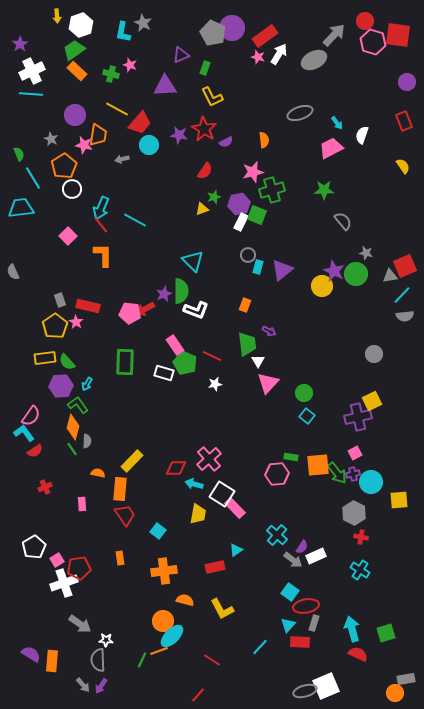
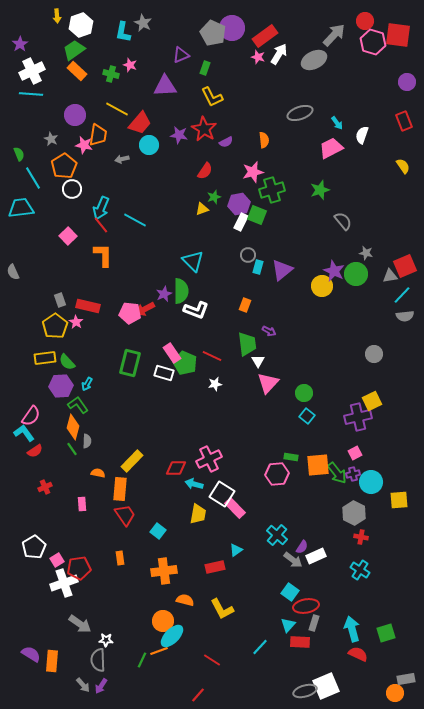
green star at (324, 190): moved 4 px left; rotated 18 degrees counterclockwise
pink rectangle at (175, 345): moved 3 px left, 8 px down
green rectangle at (125, 362): moved 5 px right, 1 px down; rotated 12 degrees clockwise
pink cross at (209, 459): rotated 15 degrees clockwise
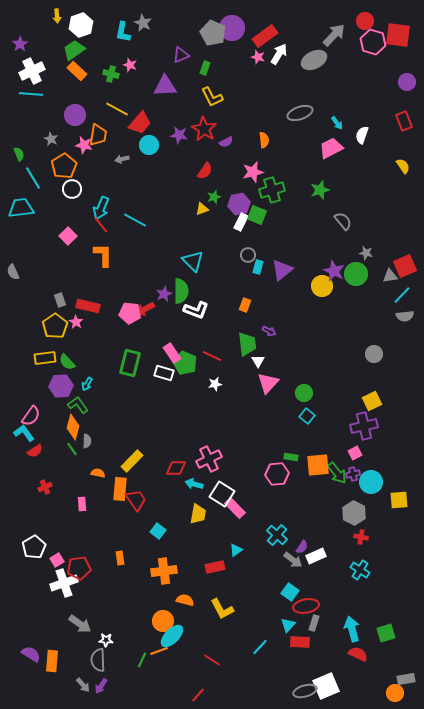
purple cross at (358, 417): moved 6 px right, 9 px down
red trapezoid at (125, 515): moved 11 px right, 15 px up
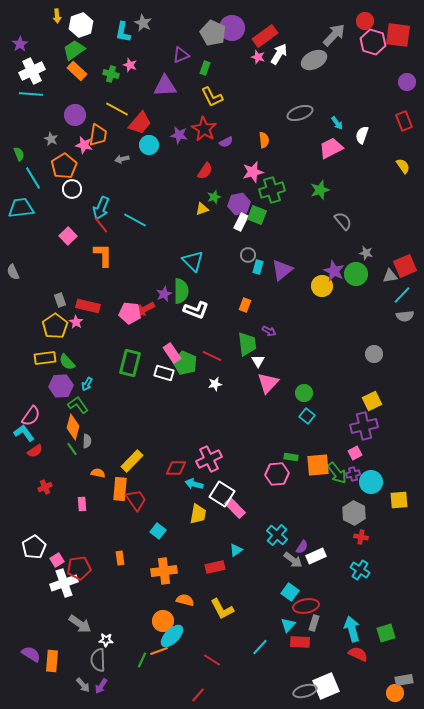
gray rectangle at (406, 679): moved 2 px left, 1 px down
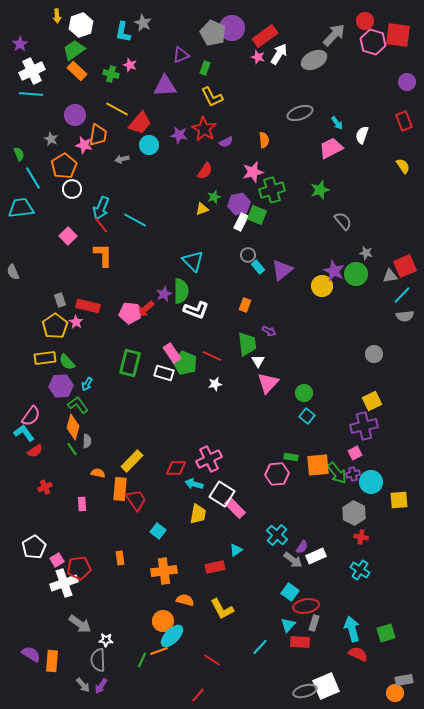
cyan rectangle at (258, 267): rotated 56 degrees counterclockwise
red arrow at (145, 309): rotated 12 degrees counterclockwise
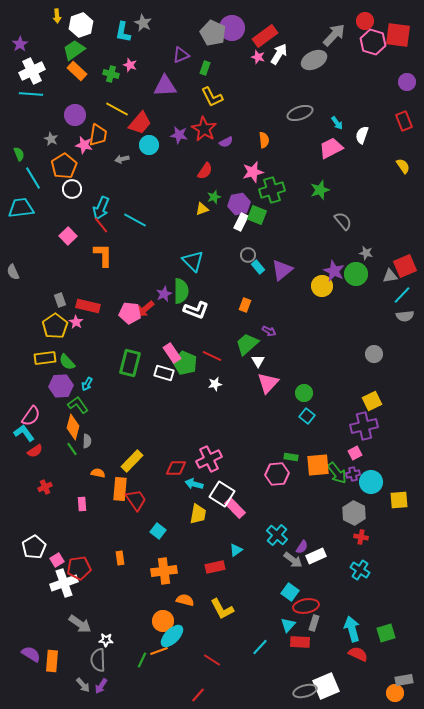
green trapezoid at (247, 344): rotated 125 degrees counterclockwise
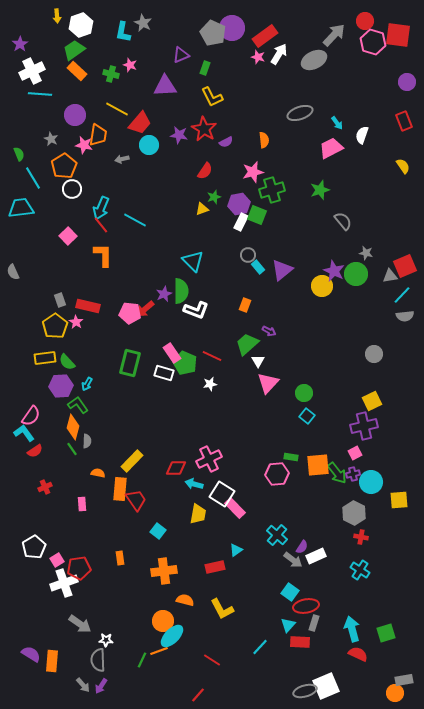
cyan line at (31, 94): moved 9 px right
white star at (215, 384): moved 5 px left
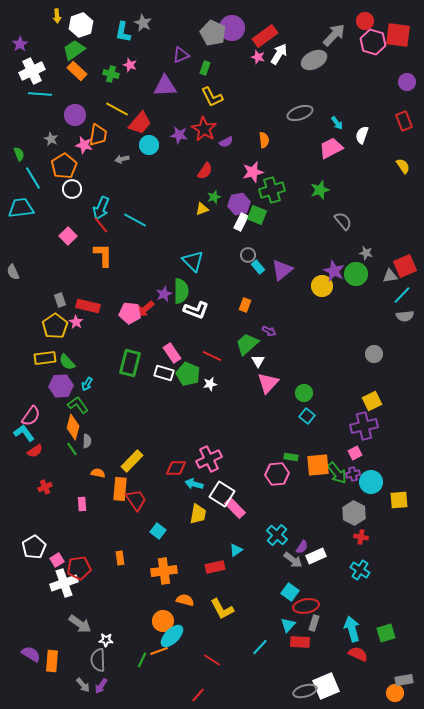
green pentagon at (185, 363): moved 3 px right, 11 px down
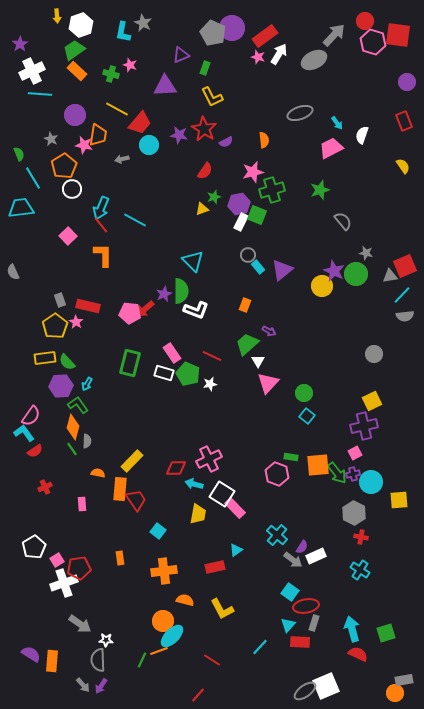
pink hexagon at (277, 474): rotated 25 degrees clockwise
gray ellipse at (305, 691): rotated 20 degrees counterclockwise
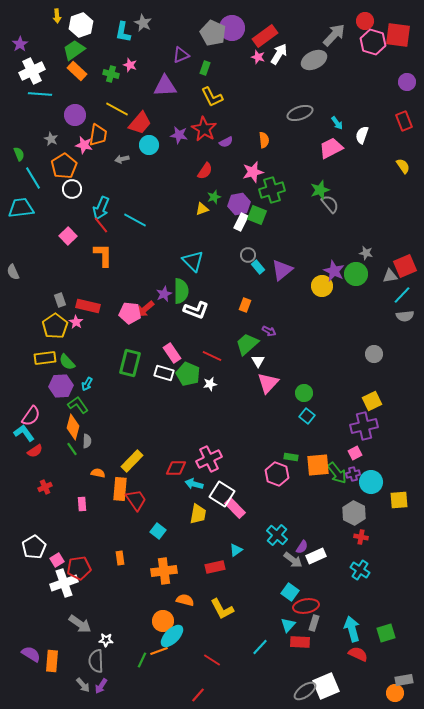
gray semicircle at (343, 221): moved 13 px left, 17 px up
gray semicircle at (98, 660): moved 2 px left, 1 px down
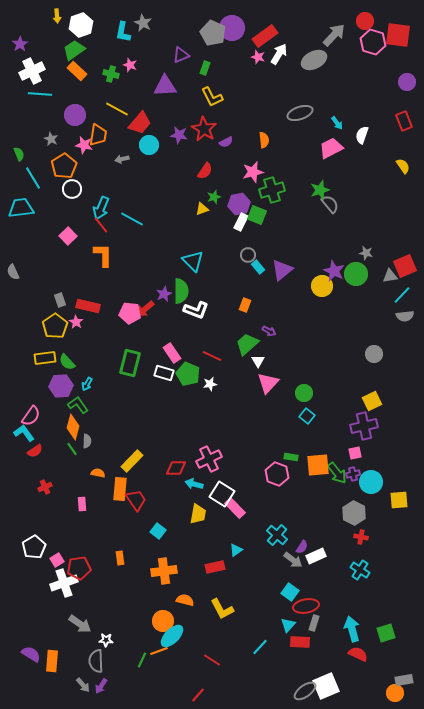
cyan line at (135, 220): moved 3 px left, 1 px up
pink square at (355, 453): rotated 16 degrees clockwise
